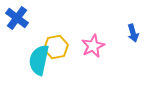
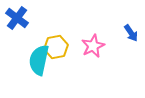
blue arrow: moved 2 px left; rotated 18 degrees counterclockwise
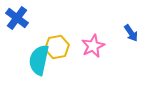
yellow hexagon: moved 1 px right
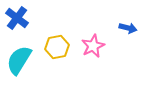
blue arrow: moved 3 px left, 5 px up; rotated 42 degrees counterclockwise
cyan semicircle: moved 20 px left; rotated 20 degrees clockwise
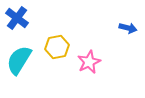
pink star: moved 4 px left, 16 px down
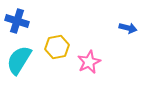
blue cross: moved 3 px down; rotated 20 degrees counterclockwise
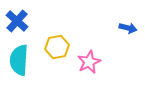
blue cross: rotated 25 degrees clockwise
cyan semicircle: rotated 28 degrees counterclockwise
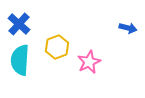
blue cross: moved 2 px right, 3 px down
yellow hexagon: rotated 10 degrees counterclockwise
cyan semicircle: moved 1 px right
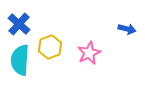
blue arrow: moved 1 px left, 1 px down
yellow hexagon: moved 7 px left
pink star: moved 9 px up
